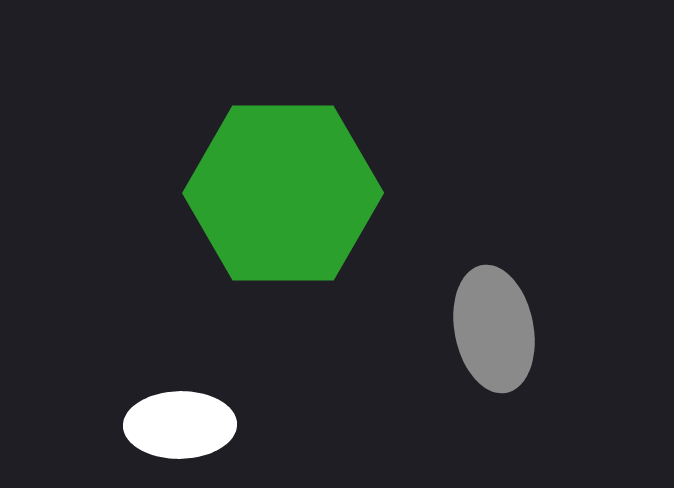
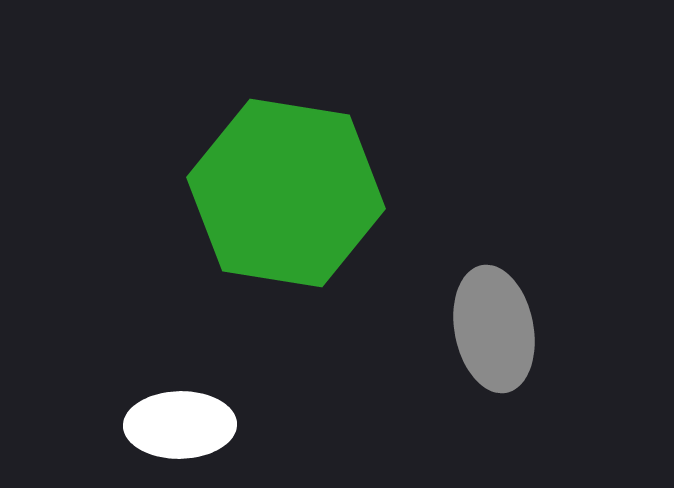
green hexagon: moved 3 px right; rotated 9 degrees clockwise
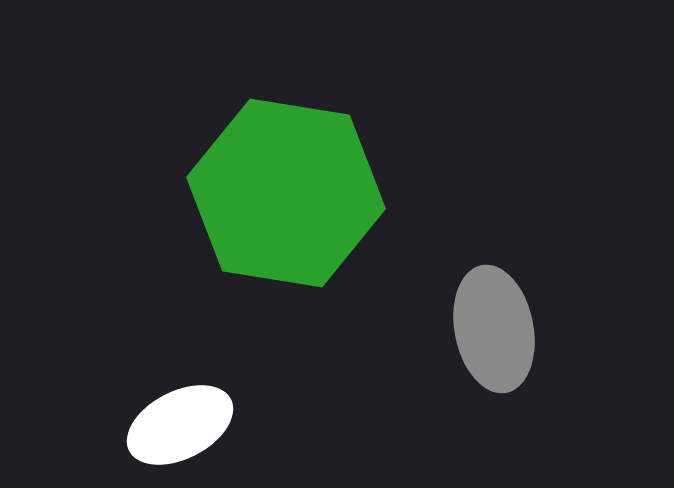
white ellipse: rotated 26 degrees counterclockwise
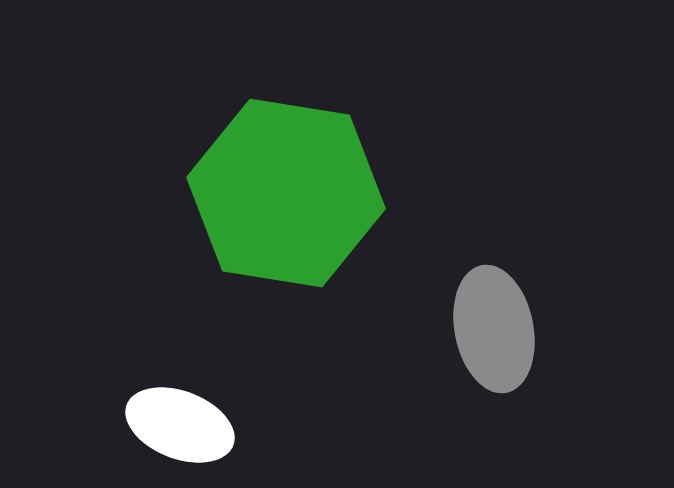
white ellipse: rotated 48 degrees clockwise
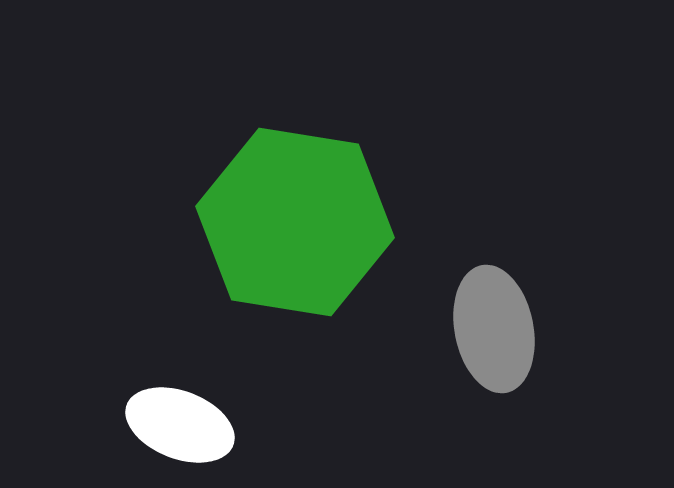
green hexagon: moved 9 px right, 29 px down
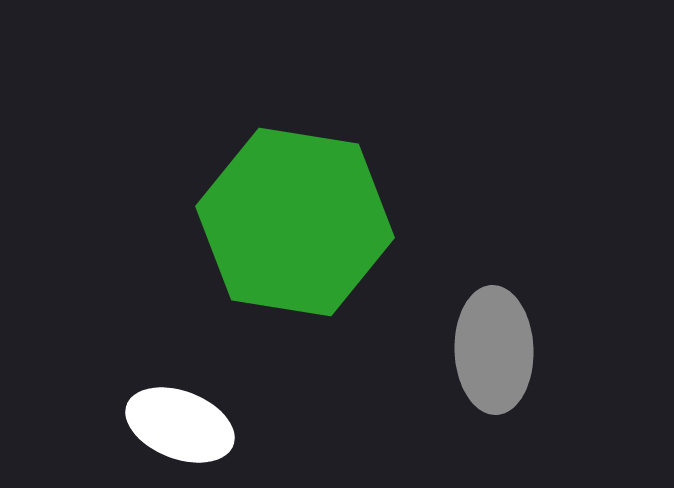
gray ellipse: moved 21 px down; rotated 9 degrees clockwise
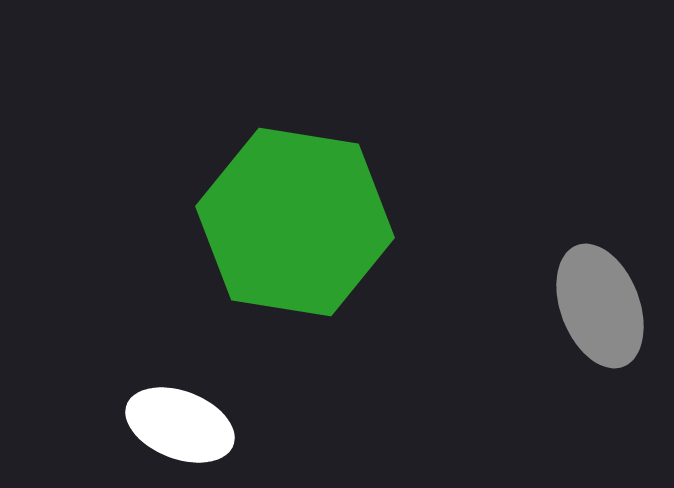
gray ellipse: moved 106 px right, 44 px up; rotated 19 degrees counterclockwise
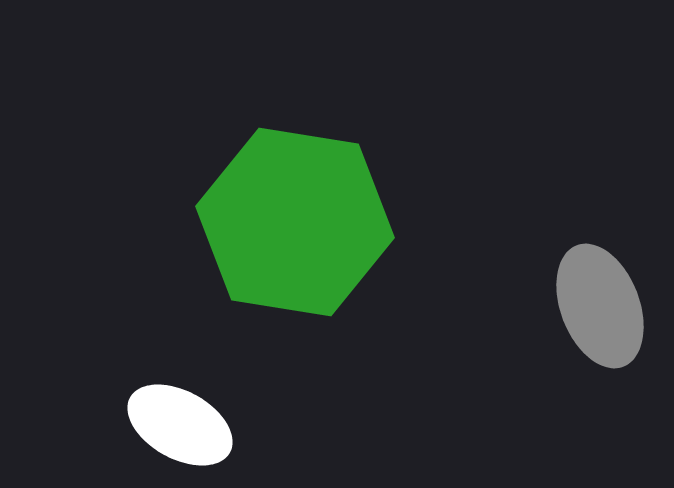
white ellipse: rotated 8 degrees clockwise
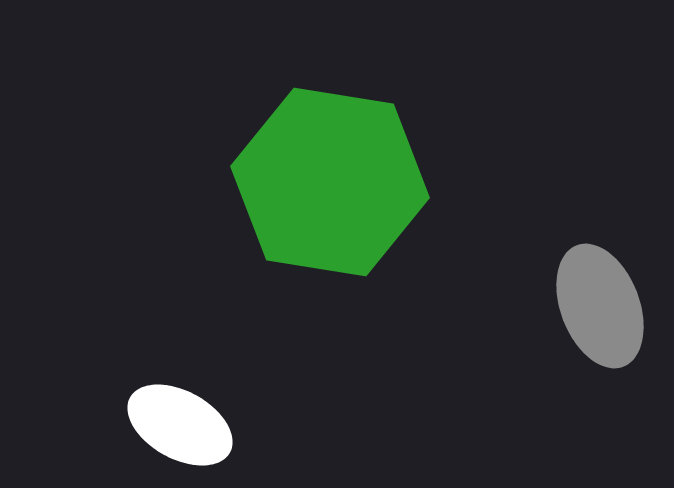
green hexagon: moved 35 px right, 40 px up
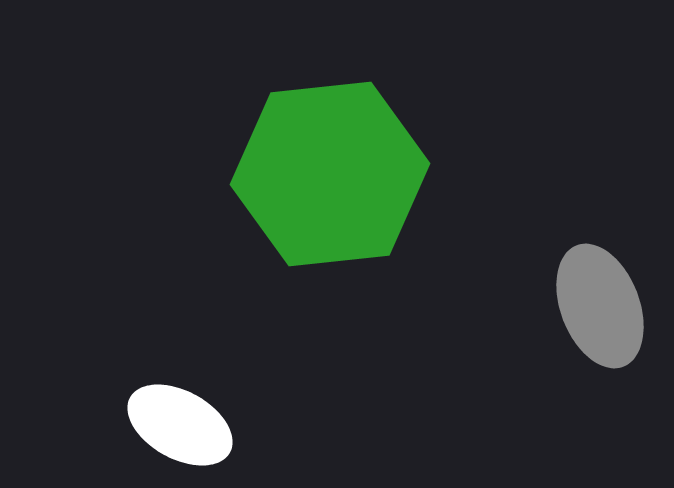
green hexagon: moved 8 px up; rotated 15 degrees counterclockwise
